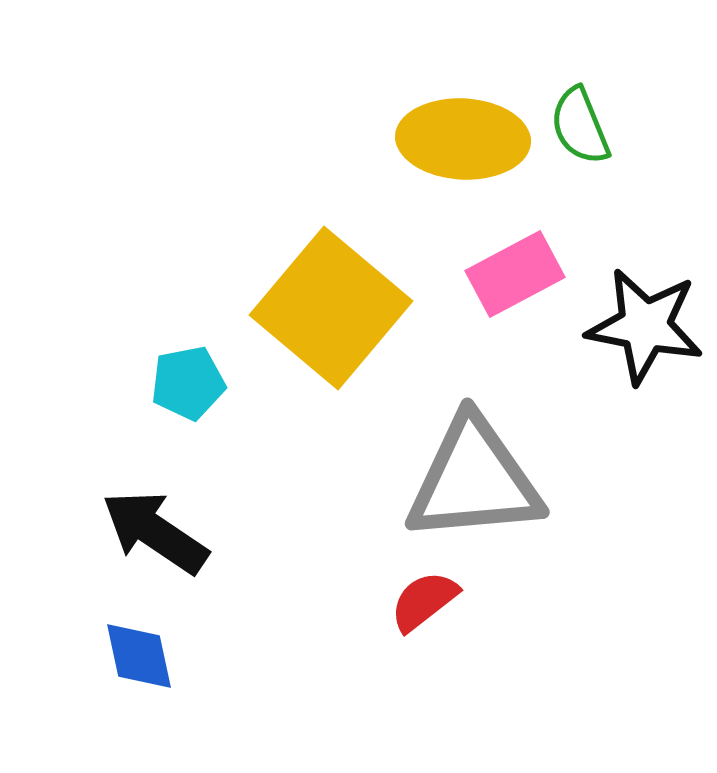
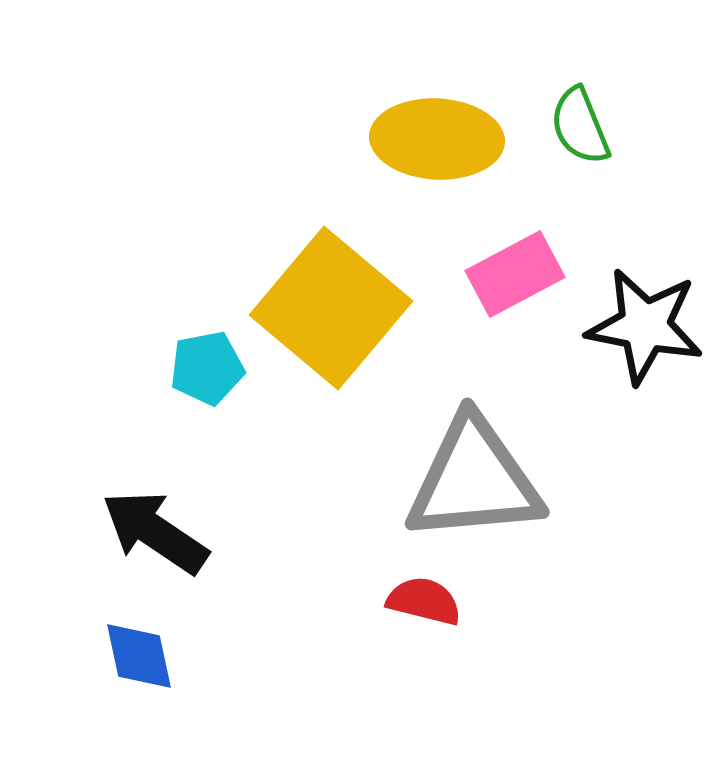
yellow ellipse: moved 26 px left
cyan pentagon: moved 19 px right, 15 px up
red semicircle: rotated 52 degrees clockwise
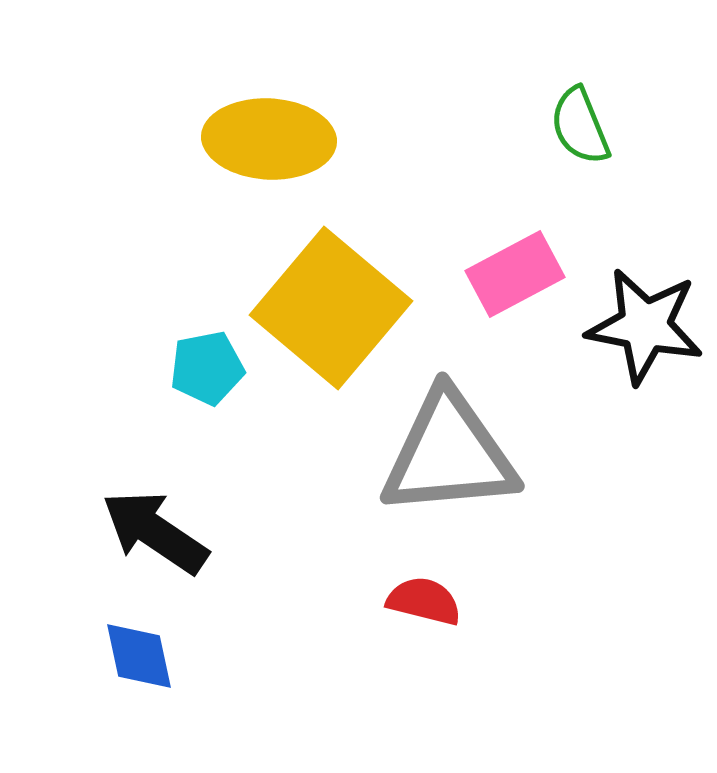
yellow ellipse: moved 168 px left
gray triangle: moved 25 px left, 26 px up
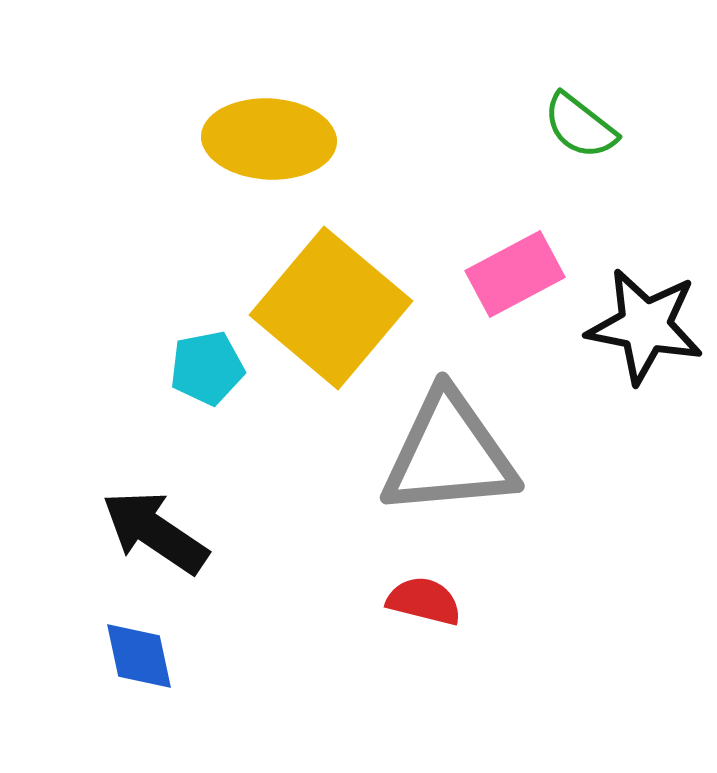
green semicircle: rotated 30 degrees counterclockwise
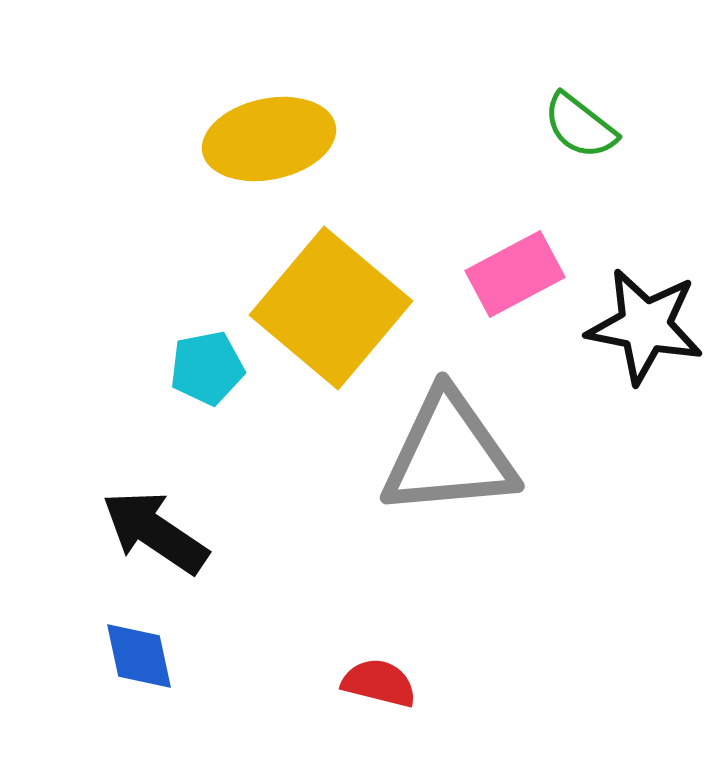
yellow ellipse: rotated 15 degrees counterclockwise
red semicircle: moved 45 px left, 82 px down
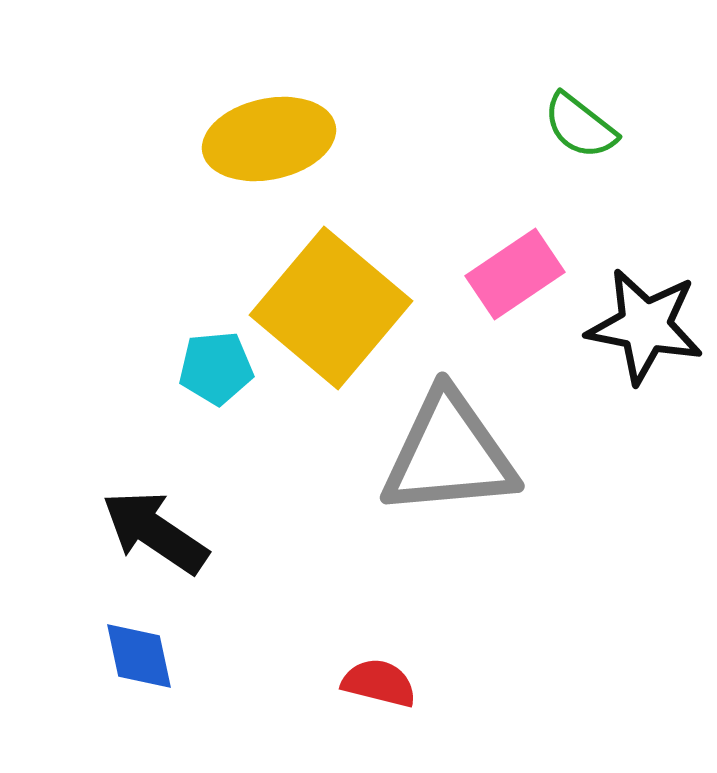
pink rectangle: rotated 6 degrees counterclockwise
cyan pentagon: moved 9 px right; rotated 6 degrees clockwise
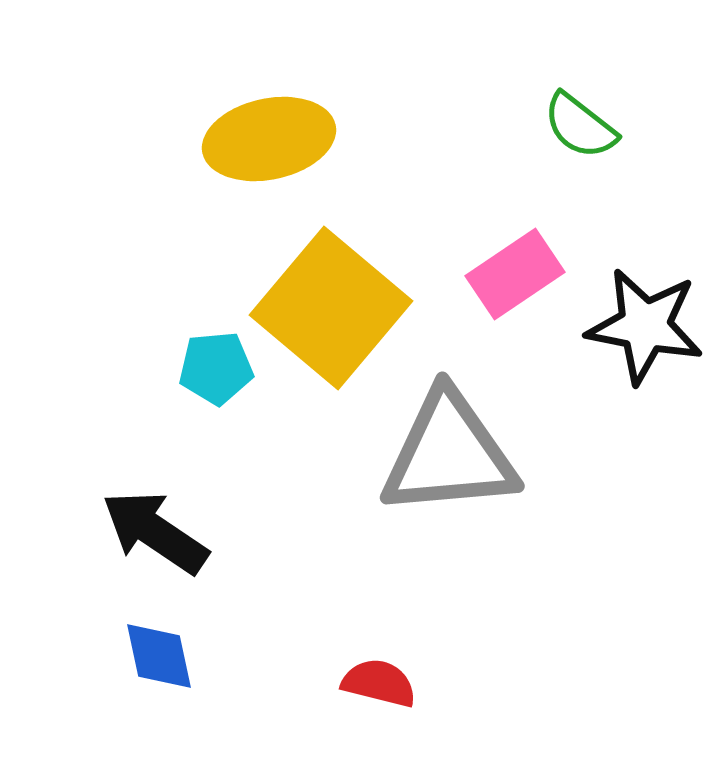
blue diamond: moved 20 px right
